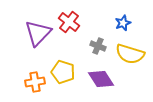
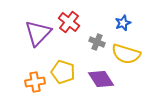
gray cross: moved 1 px left, 4 px up
yellow semicircle: moved 4 px left
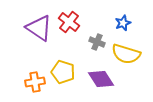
purple triangle: moved 1 px right, 5 px up; rotated 40 degrees counterclockwise
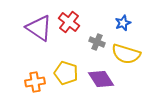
yellow pentagon: moved 3 px right, 1 px down
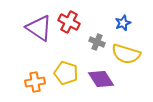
red cross: rotated 10 degrees counterclockwise
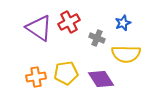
red cross: rotated 35 degrees clockwise
gray cross: moved 4 px up
yellow semicircle: rotated 16 degrees counterclockwise
yellow pentagon: rotated 25 degrees counterclockwise
orange cross: moved 1 px right, 5 px up
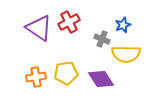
blue star: moved 2 px down
gray cross: moved 5 px right, 1 px down
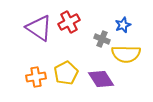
yellow pentagon: rotated 20 degrees counterclockwise
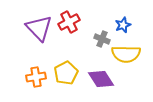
purple triangle: rotated 12 degrees clockwise
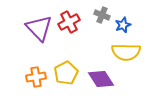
gray cross: moved 24 px up
yellow semicircle: moved 2 px up
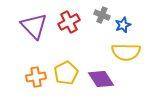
purple triangle: moved 5 px left, 2 px up
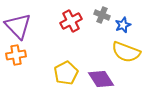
red cross: moved 2 px right, 1 px up
purple triangle: moved 16 px left
yellow semicircle: rotated 20 degrees clockwise
orange cross: moved 20 px left, 22 px up
